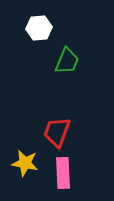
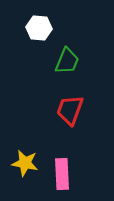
white hexagon: rotated 10 degrees clockwise
red trapezoid: moved 13 px right, 22 px up
pink rectangle: moved 1 px left, 1 px down
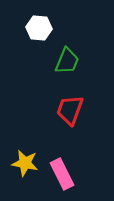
pink rectangle: rotated 24 degrees counterclockwise
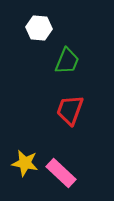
pink rectangle: moved 1 px left, 1 px up; rotated 20 degrees counterclockwise
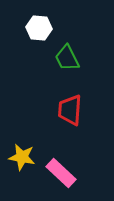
green trapezoid: moved 3 px up; rotated 132 degrees clockwise
red trapezoid: rotated 16 degrees counterclockwise
yellow star: moved 3 px left, 6 px up
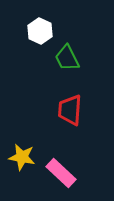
white hexagon: moved 1 px right, 3 px down; rotated 20 degrees clockwise
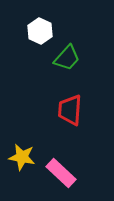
green trapezoid: rotated 112 degrees counterclockwise
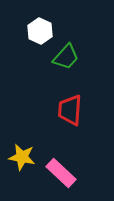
green trapezoid: moved 1 px left, 1 px up
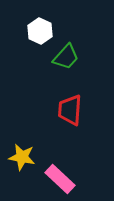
pink rectangle: moved 1 px left, 6 px down
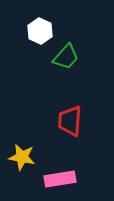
red trapezoid: moved 11 px down
pink rectangle: rotated 52 degrees counterclockwise
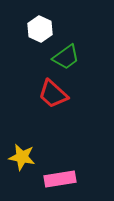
white hexagon: moved 2 px up
green trapezoid: rotated 12 degrees clockwise
red trapezoid: moved 17 px left, 27 px up; rotated 52 degrees counterclockwise
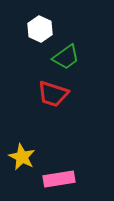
red trapezoid: rotated 24 degrees counterclockwise
yellow star: rotated 16 degrees clockwise
pink rectangle: moved 1 px left
